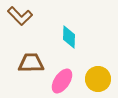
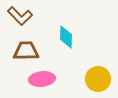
cyan diamond: moved 3 px left
brown trapezoid: moved 5 px left, 12 px up
pink ellipse: moved 20 px left, 2 px up; rotated 50 degrees clockwise
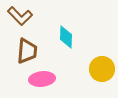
brown trapezoid: moved 1 px right; rotated 96 degrees clockwise
yellow circle: moved 4 px right, 10 px up
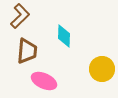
brown L-shape: rotated 90 degrees counterclockwise
cyan diamond: moved 2 px left, 1 px up
pink ellipse: moved 2 px right, 2 px down; rotated 30 degrees clockwise
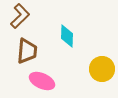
cyan diamond: moved 3 px right
pink ellipse: moved 2 px left
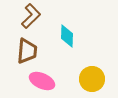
brown L-shape: moved 11 px right
yellow circle: moved 10 px left, 10 px down
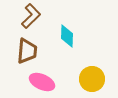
pink ellipse: moved 1 px down
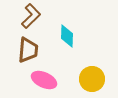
brown trapezoid: moved 1 px right, 1 px up
pink ellipse: moved 2 px right, 2 px up
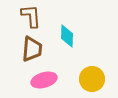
brown L-shape: rotated 50 degrees counterclockwise
brown trapezoid: moved 4 px right, 1 px up
pink ellipse: rotated 40 degrees counterclockwise
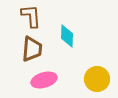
yellow circle: moved 5 px right
